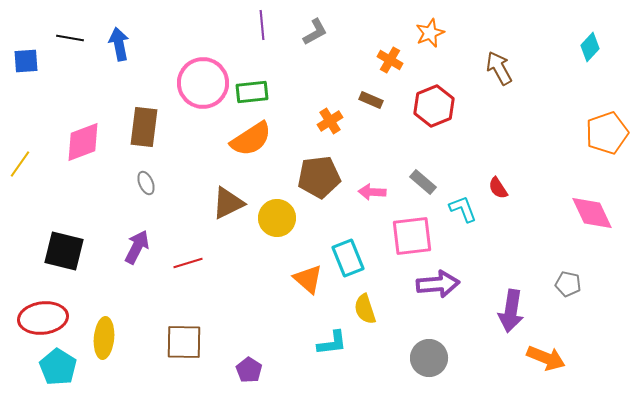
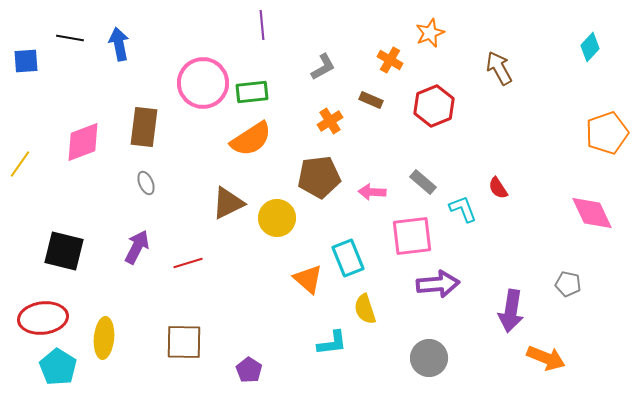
gray L-shape at (315, 32): moved 8 px right, 35 px down
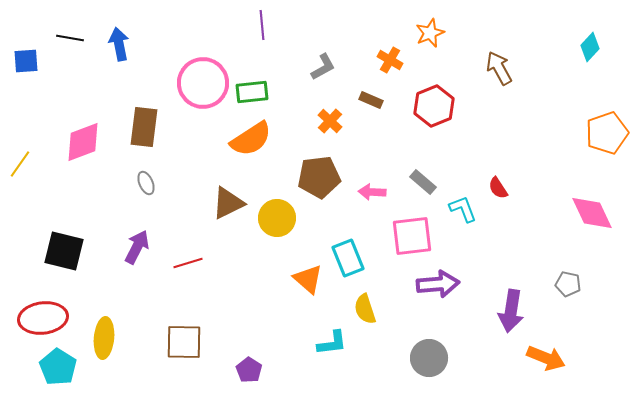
orange cross at (330, 121): rotated 15 degrees counterclockwise
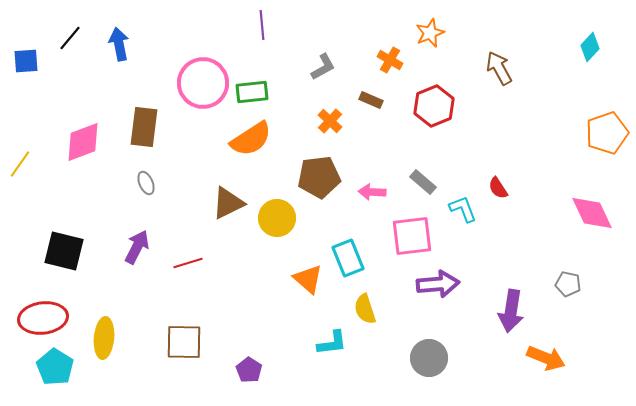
black line at (70, 38): rotated 60 degrees counterclockwise
cyan pentagon at (58, 367): moved 3 px left
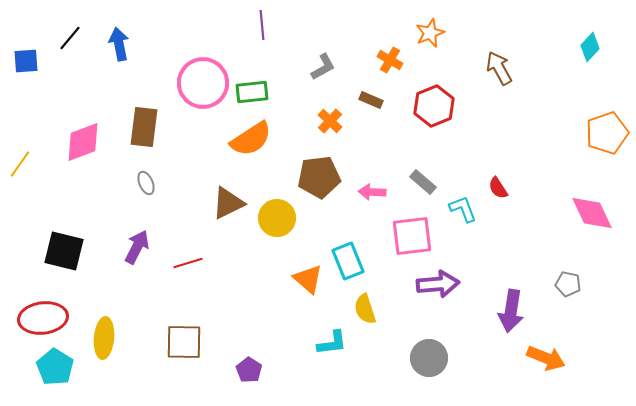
cyan rectangle at (348, 258): moved 3 px down
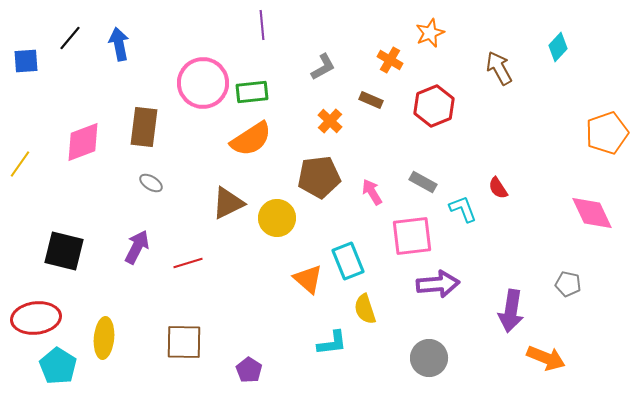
cyan diamond at (590, 47): moved 32 px left
gray rectangle at (423, 182): rotated 12 degrees counterclockwise
gray ellipse at (146, 183): moved 5 px right; rotated 35 degrees counterclockwise
pink arrow at (372, 192): rotated 56 degrees clockwise
red ellipse at (43, 318): moved 7 px left
cyan pentagon at (55, 367): moved 3 px right, 1 px up
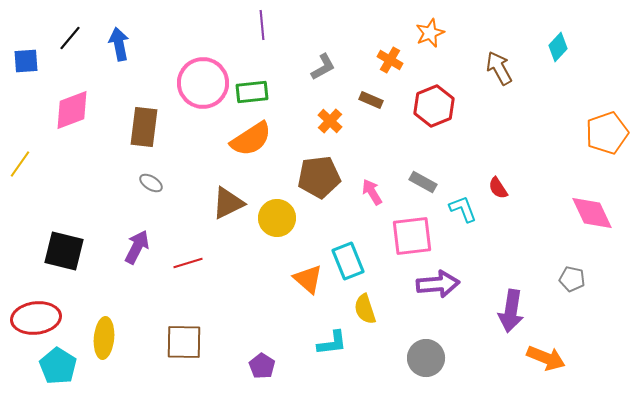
pink diamond at (83, 142): moved 11 px left, 32 px up
gray pentagon at (568, 284): moved 4 px right, 5 px up
gray circle at (429, 358): moved 3 px left
purple pentagon at (249, 370): moved 13 px right, 4 px up
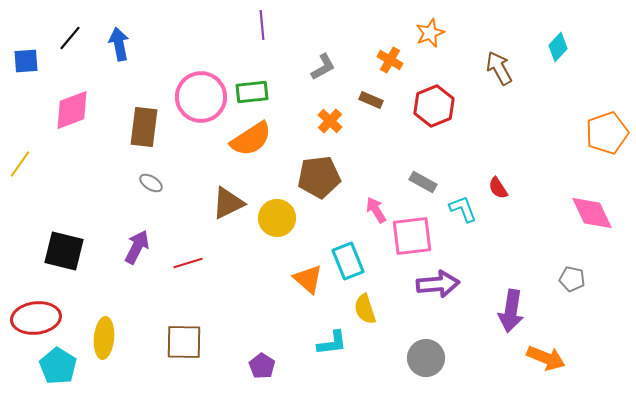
pink circle at (203, 83): moved 2 px left, 14 px down
pink arrow at (372, 192): moved 4 px right, 18 px down
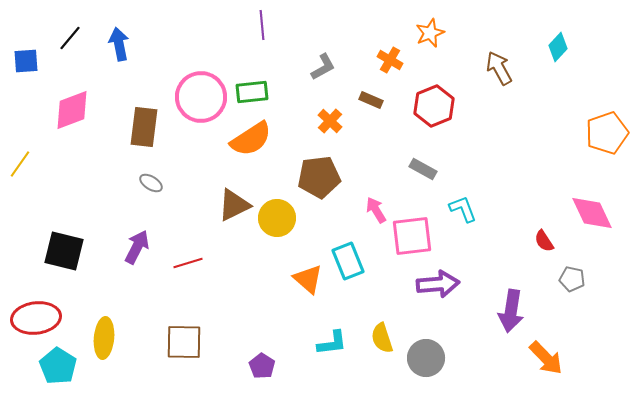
gray rectangle at (423, 182): moved 13 px up
red semicircle at (498, 188): moved 46 px right, 53 px down
brown triangle at (228, 203): moved 6 px right, 2 px down
yellow semicircle at (365, 309): moved 17 px right, 29 px down
orange arrow at (546, 358): rotated 24 degrees clockwise
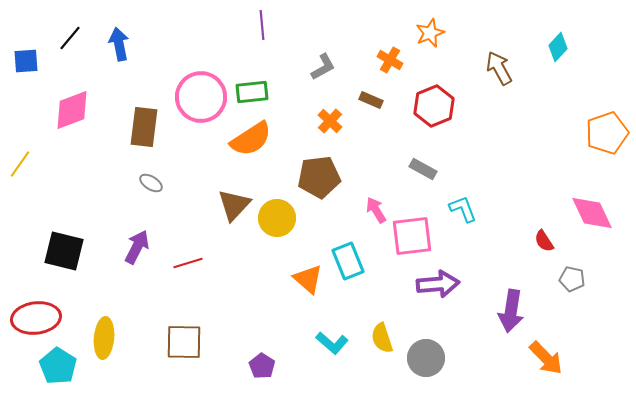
brown triangle at (234, 205): rotated 21 degrees counterclockwise
cyan L-shape at (332, 343): rotated 48 degrees clockwise
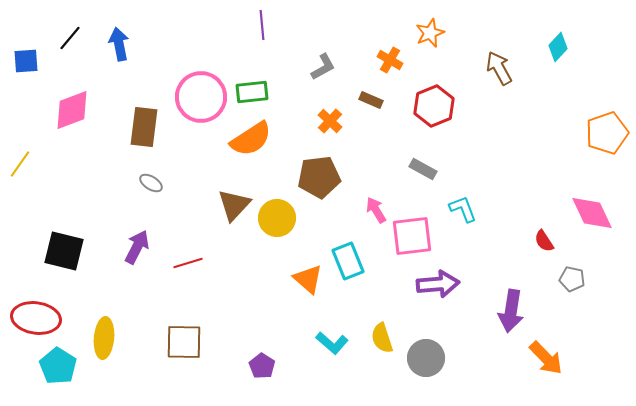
red ellipse at (36, 318): rotated 15 degrees clockwise
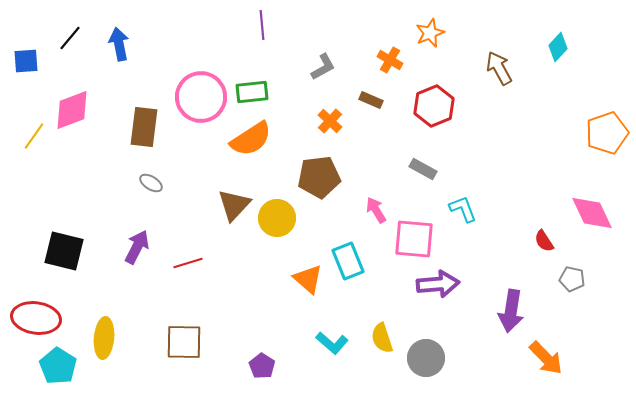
yellow line at (20, 164): moved 14 px right, 28 px up
pink square at (412, 236): moved 2 px right, 3 px down; rotated 12 degrees clockwise
